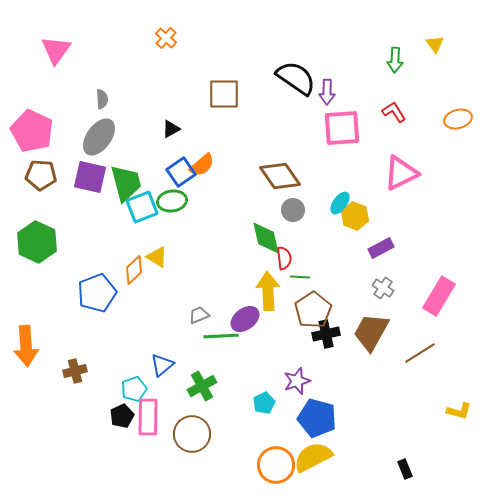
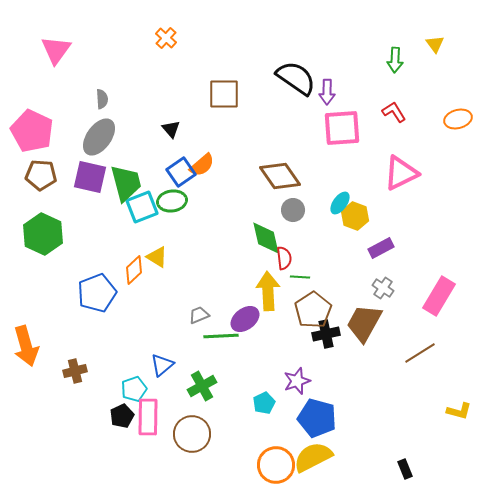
black triangle at (171, 129): rotated 42 degrees counterclockwise
green hexagon at (37, 242): moved 6 px right, 8 px up
brown trapezoid at (371, 332): moved 7 px left, 9 px up
orange arrow at (26, 346): rotated 12 degrees counterclockwise
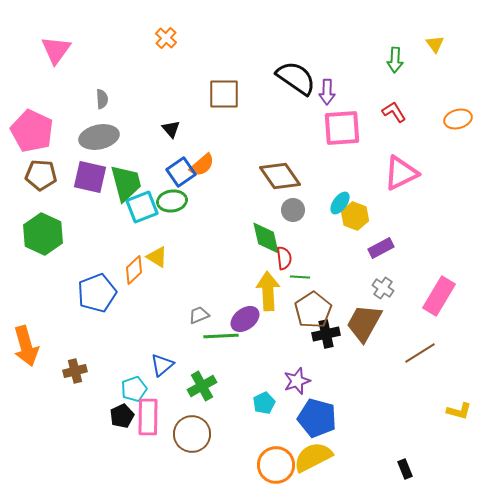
gray ellipse at (99, 137): rotated 42 degrees clockwise
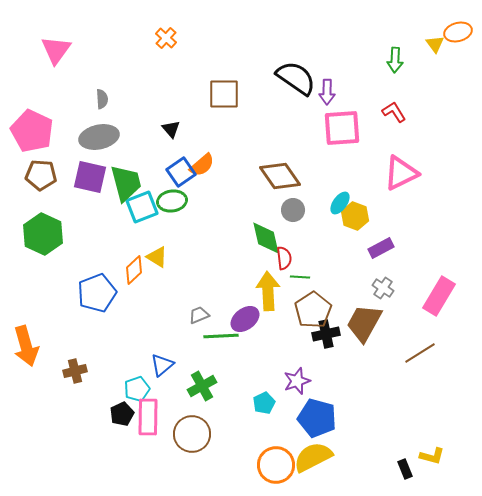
orange ellipse at (458, 119): moved 87 px up
cyan pentagon at (134, 389): moved 3 px right
yellow L-shape at (459, 411): moved 27 px left, 45 px down
black pentagon at (122, 416): moved 2 px up
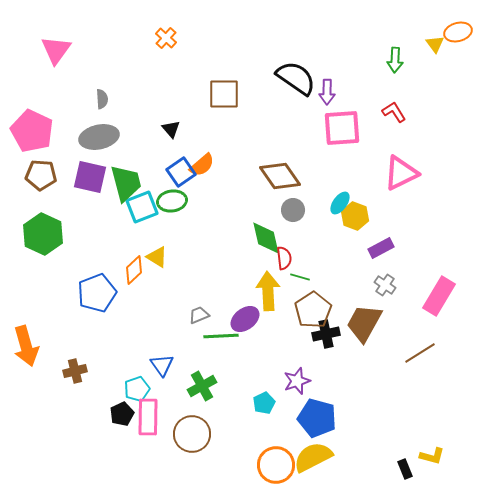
green line at (300, 277): rotated 12 degrees clockwise
gray cross at (383, 288): moved 2 px right, 3 px up
blue triangle at (162, 365): rotated 25 degrees counterclockwise
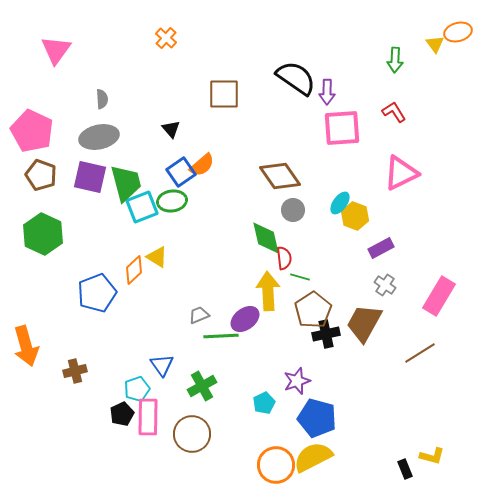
brown pentagon at (41, 175): rotated 16 degrees clockwise
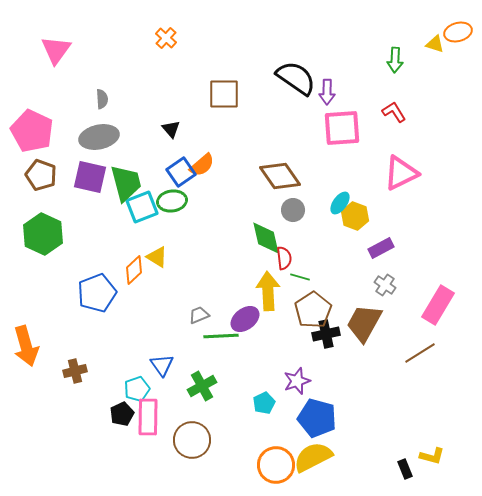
yellow triangle at (435, 44): rotated 36 degrees counterclockwise
pink rectangle at (439, 296): moved 1 px left, 9 px down
brown circle at (192, 434): moved 6 px down
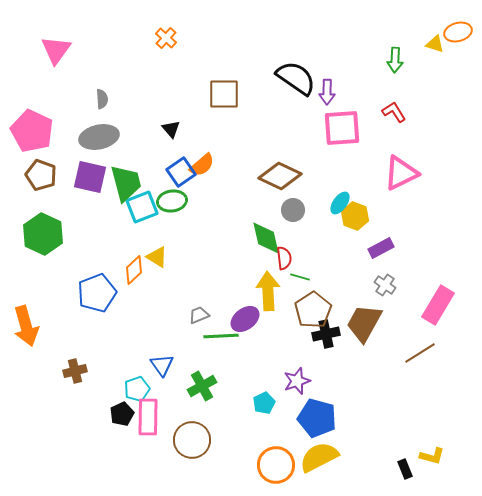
brown diamond at (280, 176): rotated 30 degrees counterclockwise
orange arrow at (26, 346): moved 20 px up
yellow semicircle at (313, 457): moved 6 px right
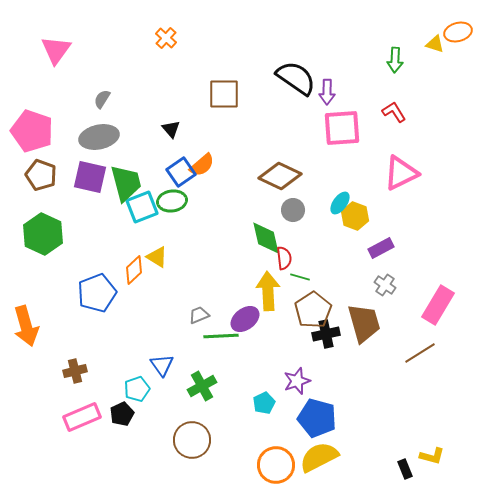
gray semicircle at (102, 99): rotated 144 degrees counterclockwise
pink pentagon at (32, 131): rotated 6 degrees counterclockwise
brown trapezoid at (364, 323): rotated 135 degrees clockwise
pink rectangle at (148, 417): moved 66 px left; rotated 66 degrees clockwise
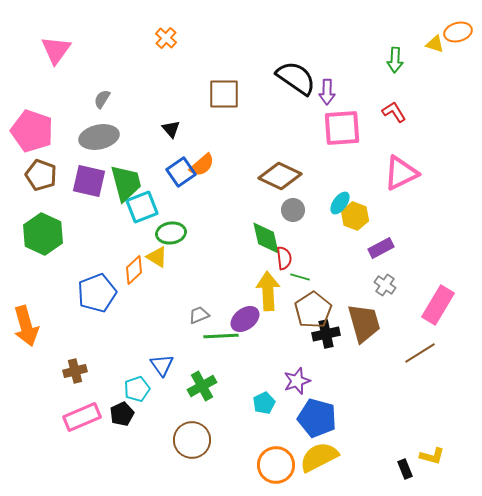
purple square at (90, 177): moved 1 px left, 4 px down
green ellipse at (172, 201): moved 1 px left, 32 px down
